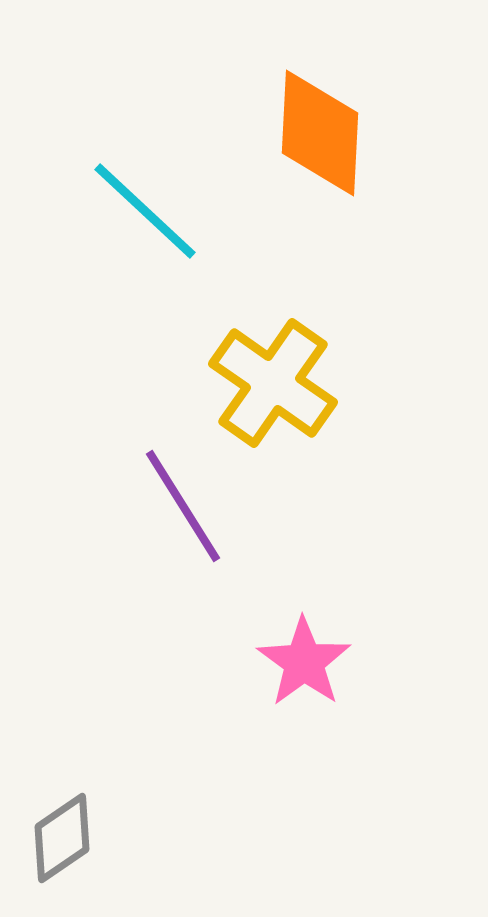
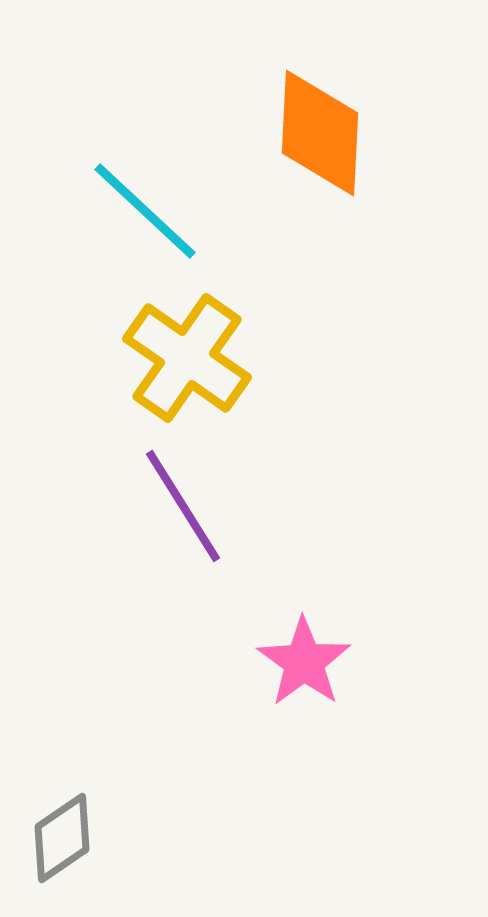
yellow cross: moved 86 px left, 25 px up
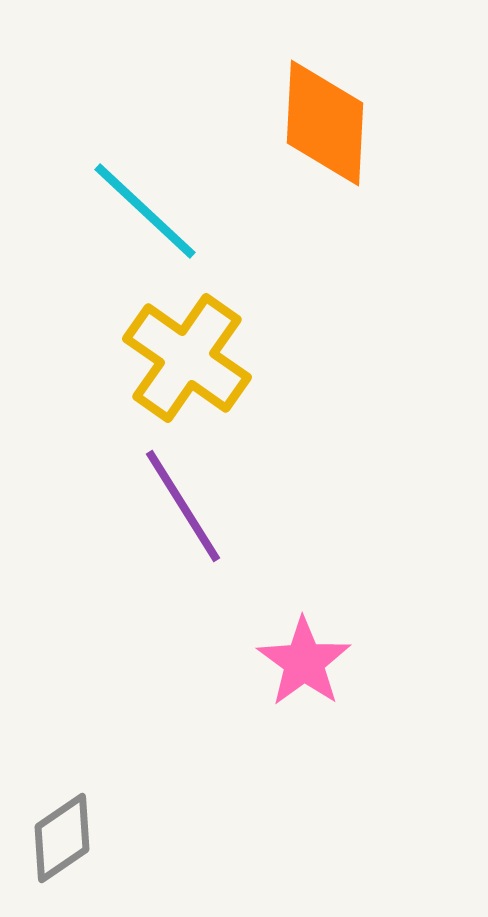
orange diamond: moved 5 px right, 10 px up
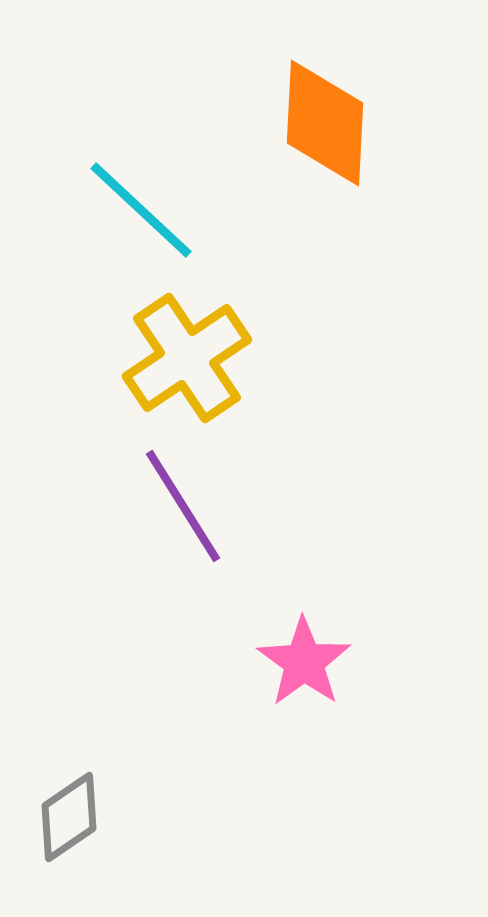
cyan line: moved 4 px left, 1 px up
yellow cross: rotated 21 degrees clockwise
gray diamond: moved 7 px right, 21 px up
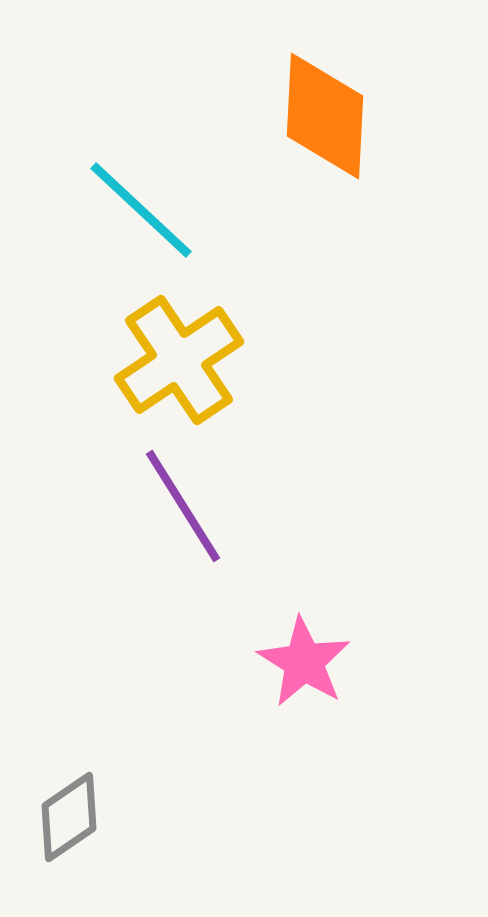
orange diamond: moved 7 px up
yellow cross: moved 8 px left, 2 px down
pink star: rotated 4 degrees counterclockwise
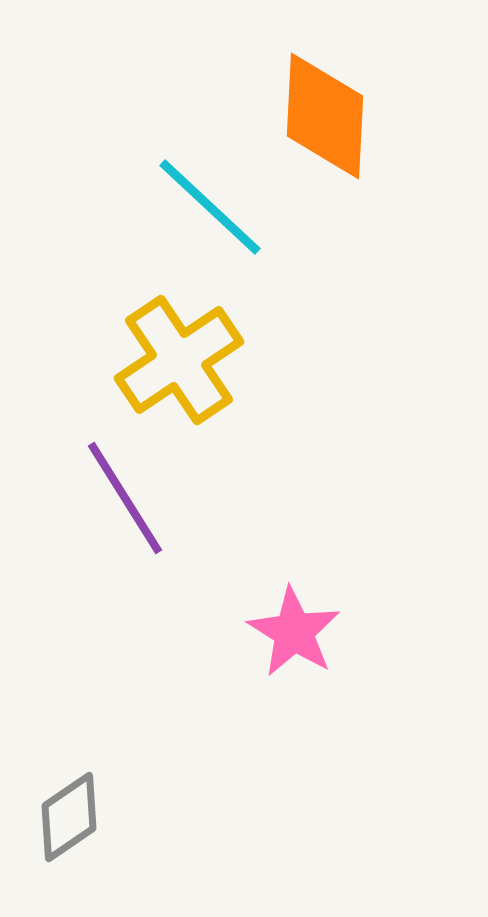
cyan line: moved 69 px right, 3 px up
purple line: moved 58 px left, 8 px up
pink star: moved 10 px left, 30 px up
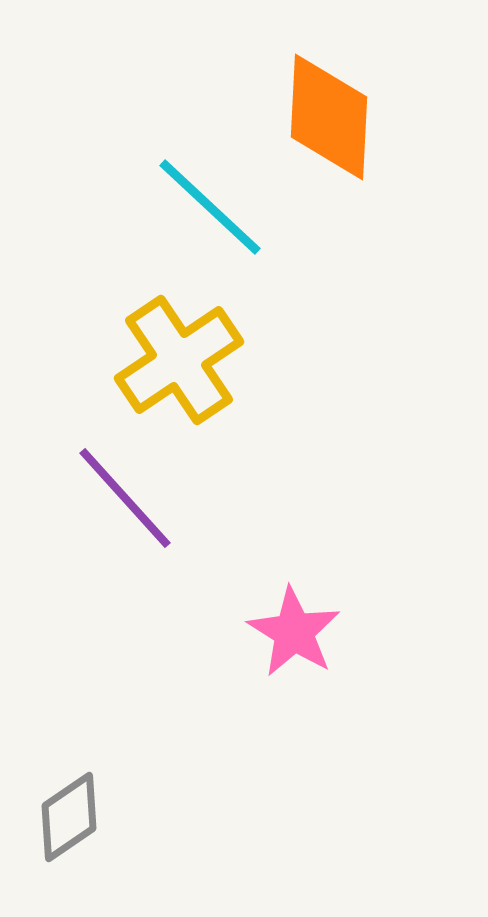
orange diamond: moved 4 px right, 1 px down
purple line: rotated 10 degrees counterclockwise
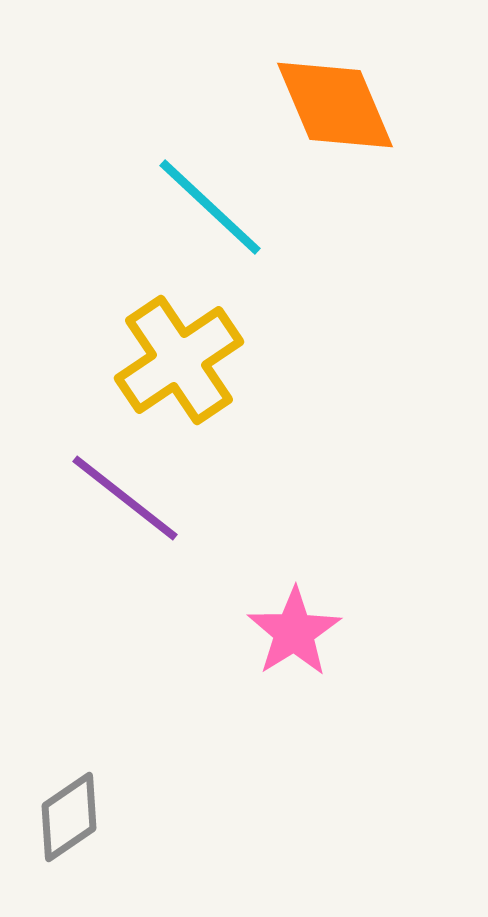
orange diamond: moved 6 px right, 12 px up; rotated 26 degrees counterclockwise
purple line: rotated 10 degrees counterclockwise
pink star: rotated 8 degrees clockwise
